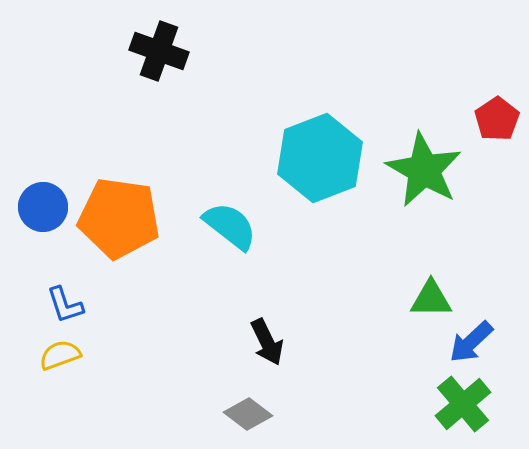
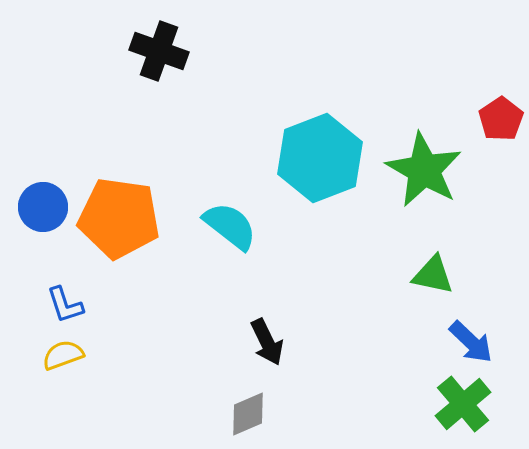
red pentagon: moved 4 px right
green triangle: moved 2 px right, 24 px up; rotated 12 degrees clockwise
blue arrow: rotated 93 degrees counterclockwise
yellow semicircle: moved 3 px right
gray diamond: rotated 60 degrees counterclockwise
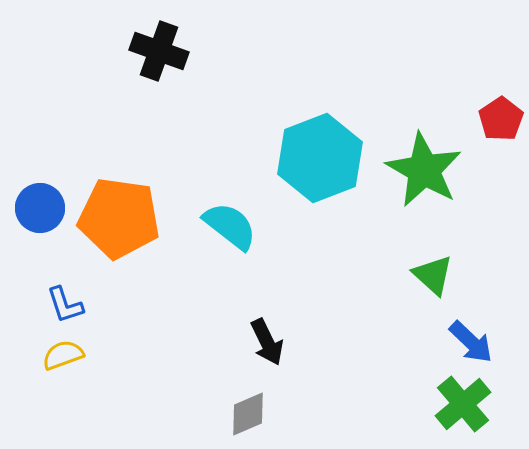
blue circle: moved 3 px left, 1 px down
green triangle: rotated 30 degrees clockwise
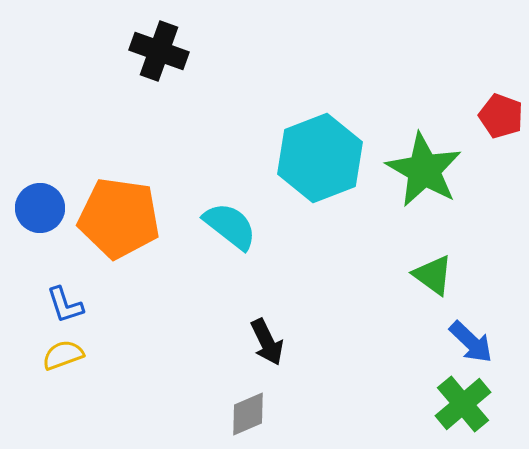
red pentagon: moved 3 px up; rotated 18 degrees counterclockwise
green triangle: rotated 6 degrees counterclockwise
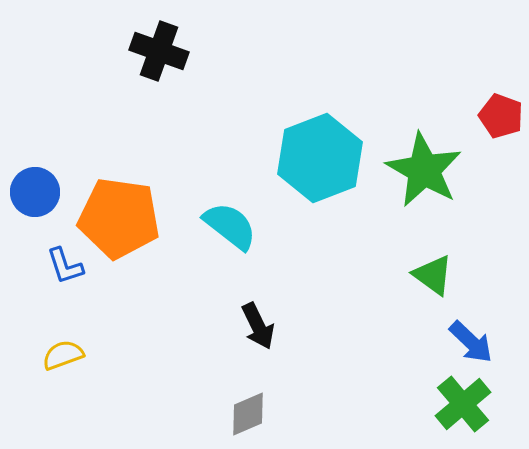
blue circle: moved 5 px left, 16 px up
blue L-shape: moved 39 px up
black arrow: moved 9 px left, 16 px up
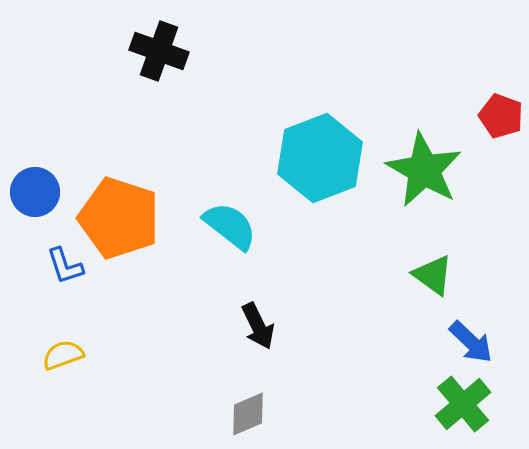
orange pentagon: rotated 10 degrees clockwise
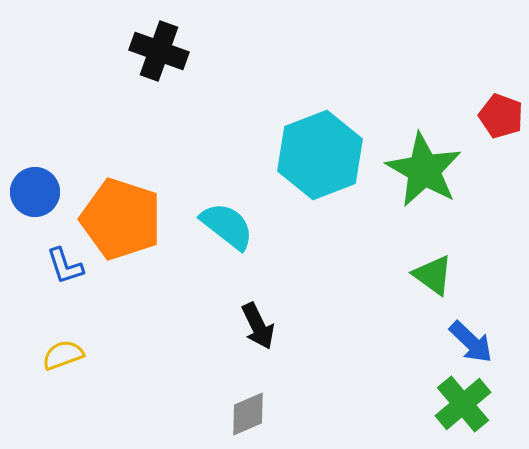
cyan hexagon: moved 3 px up
orange pentagon: moved 2 px right, 1 px down
cyan semicircle: moved 3 px left
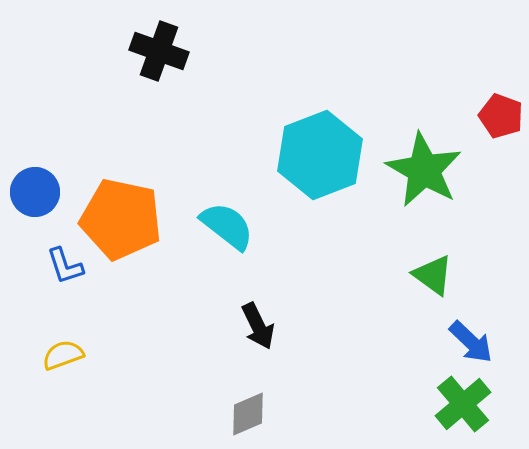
orange pentagon: rotated 6 degrees counterclockwise
